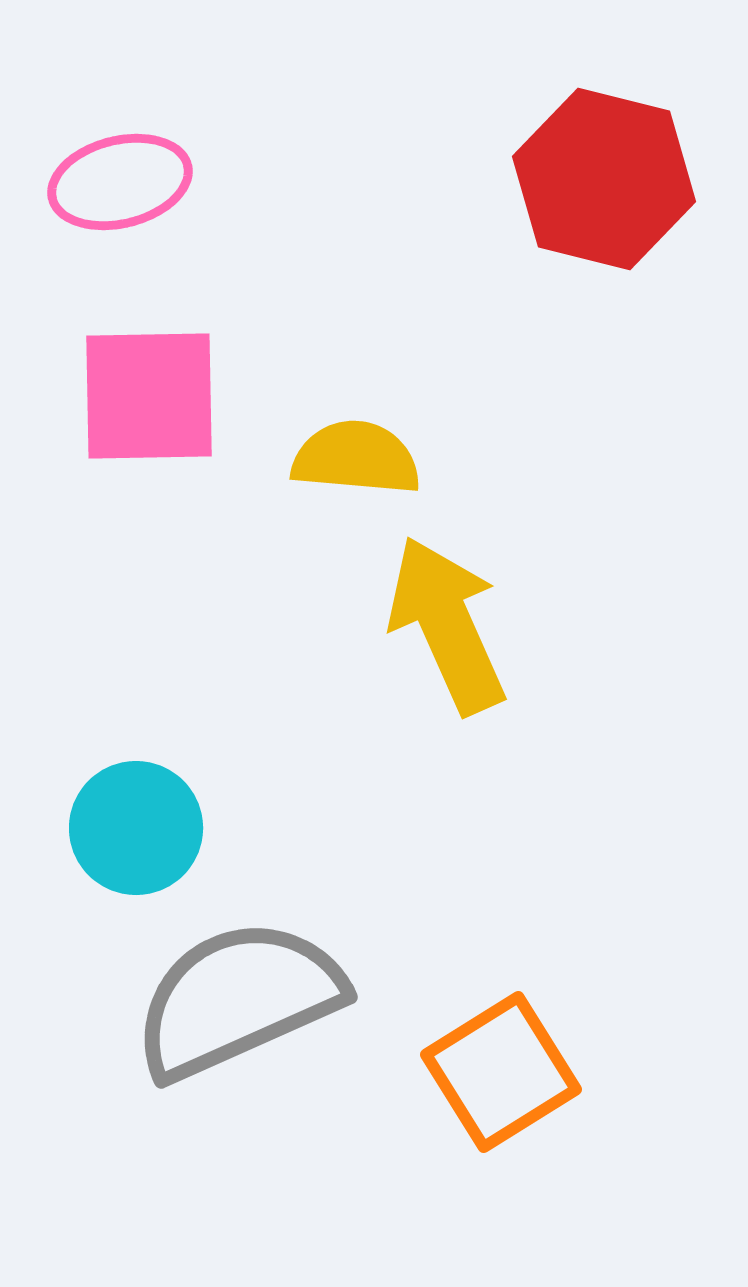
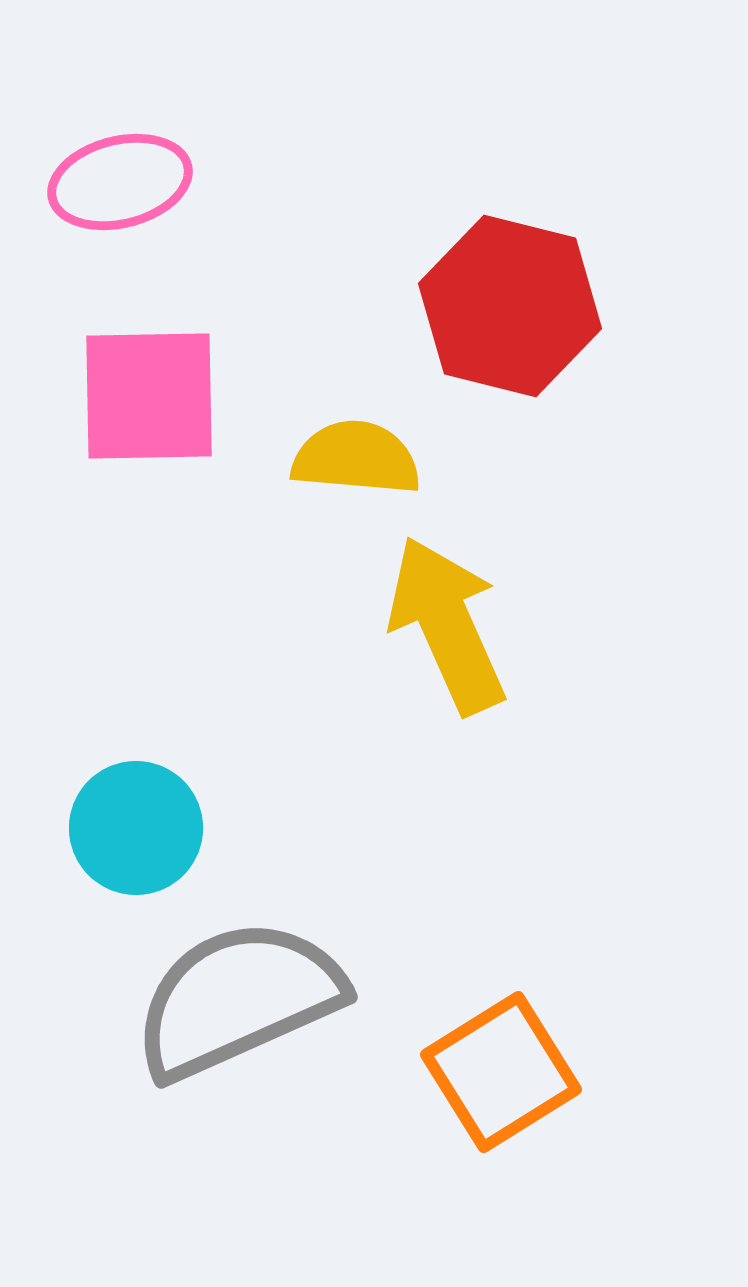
red hexagon: moved 94 px left, 127 px down
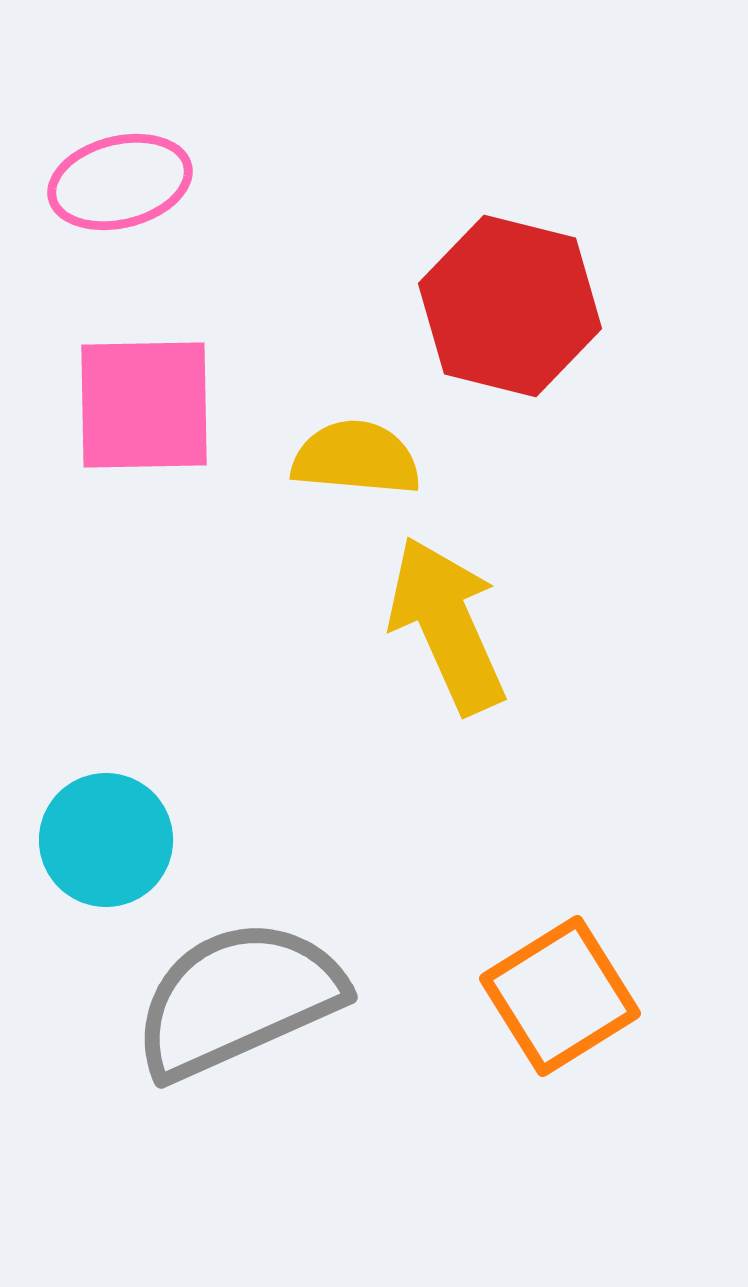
pink square: moved 5 px left, 9 px down
cyan circle: moved 30 px left, 12 px down
orange square: moved 59 px right, 76 px up
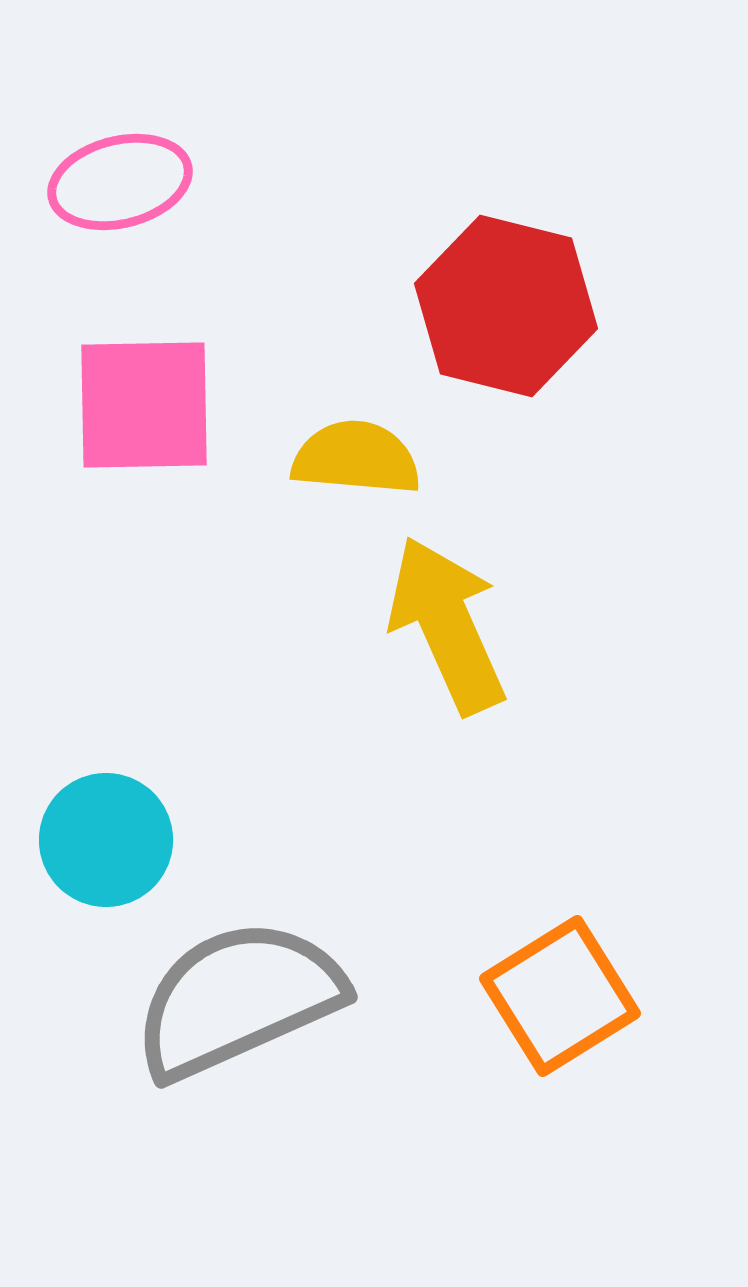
red hexagon: moved 4 px left
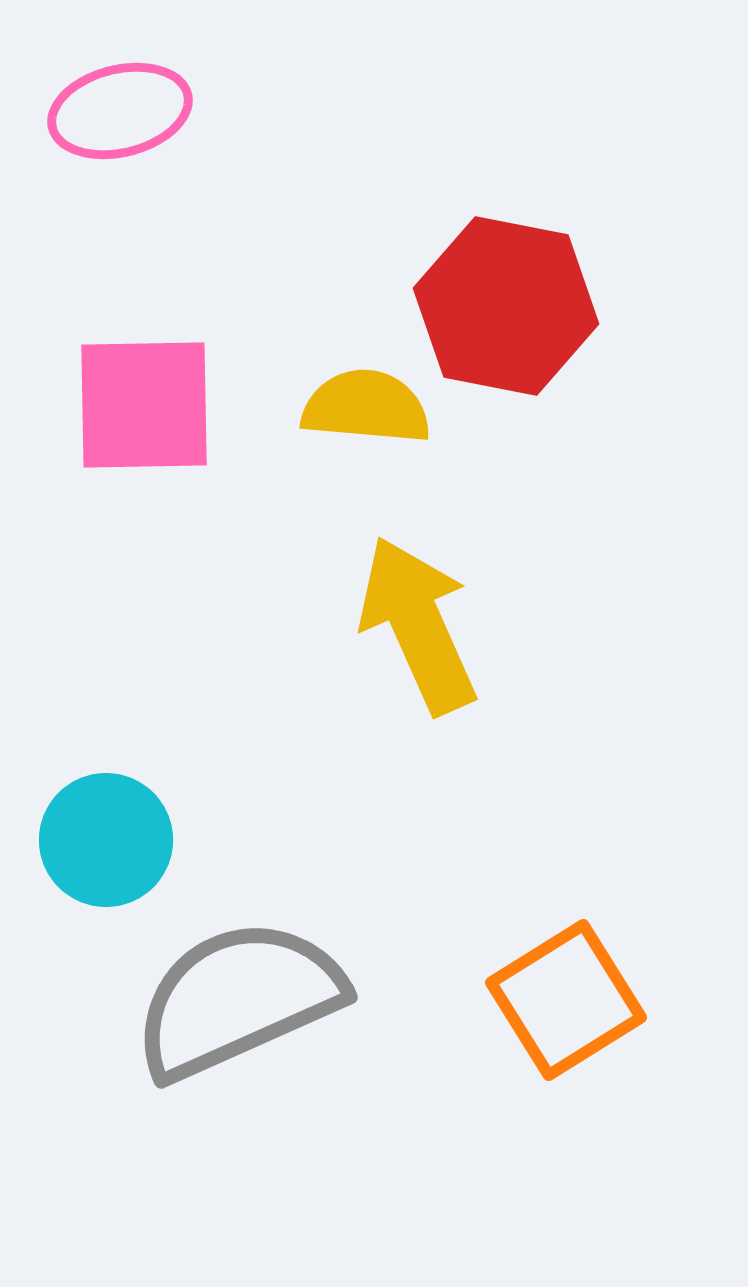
pink ellipse: moved 71 px up
red hexagon: rotated 3 degrees counterclockwise
yellow semicircle: moved 10 px right, 51 px up
yellow arrow: moved 29 px left
orange square: moved 6 px right, 4 px down
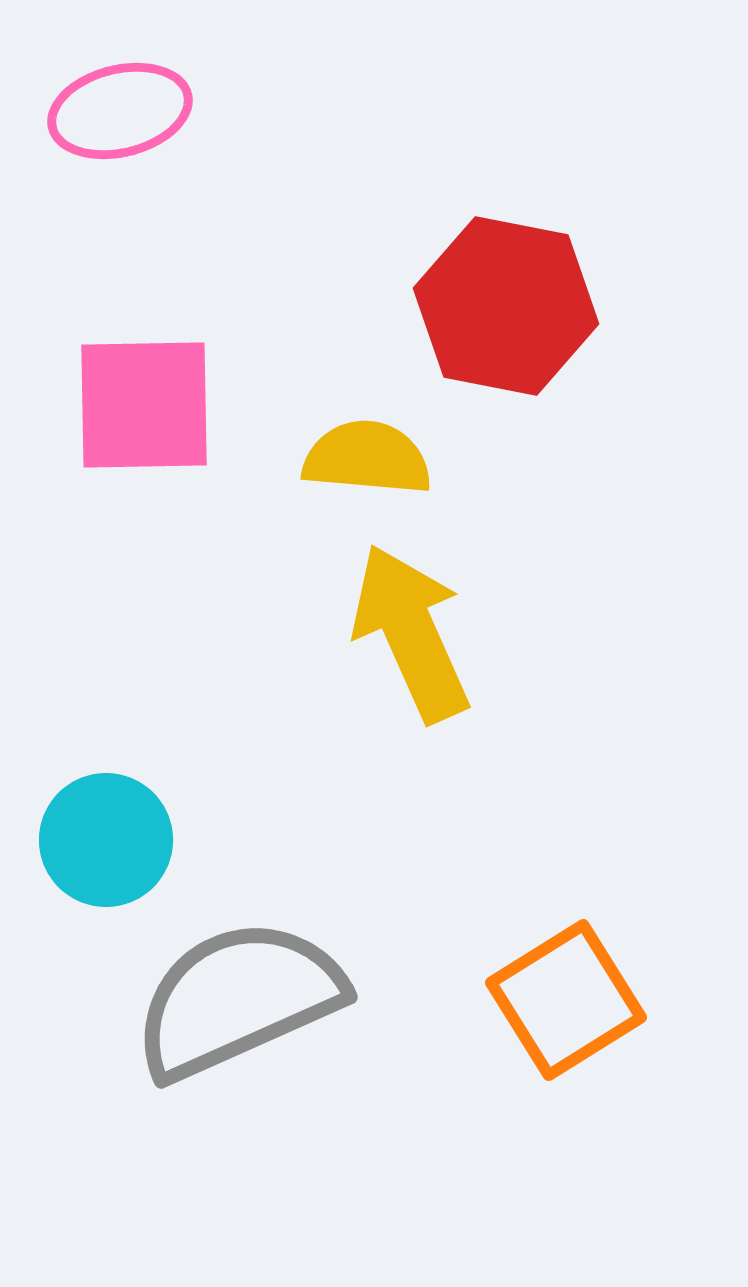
yellow semicircle: moved 1 px right, 51 px down
yellow arrow: moved 7 px left, 8 px down
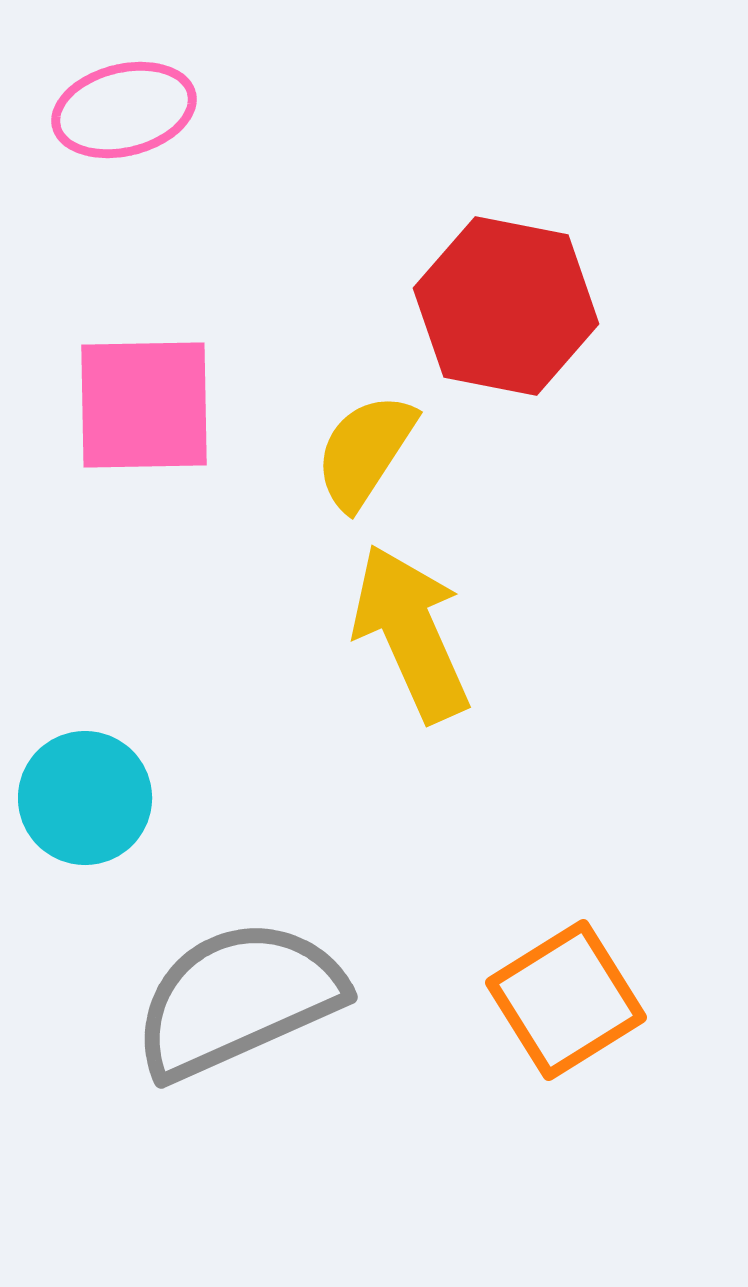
pink ellipse: moved 4 px right, 1 px up
yellow semicircle: moved 2 px left, 7 px up; rotated 62 degrees counterclockwise
cyan circle: moved 21 px left, 42 px up
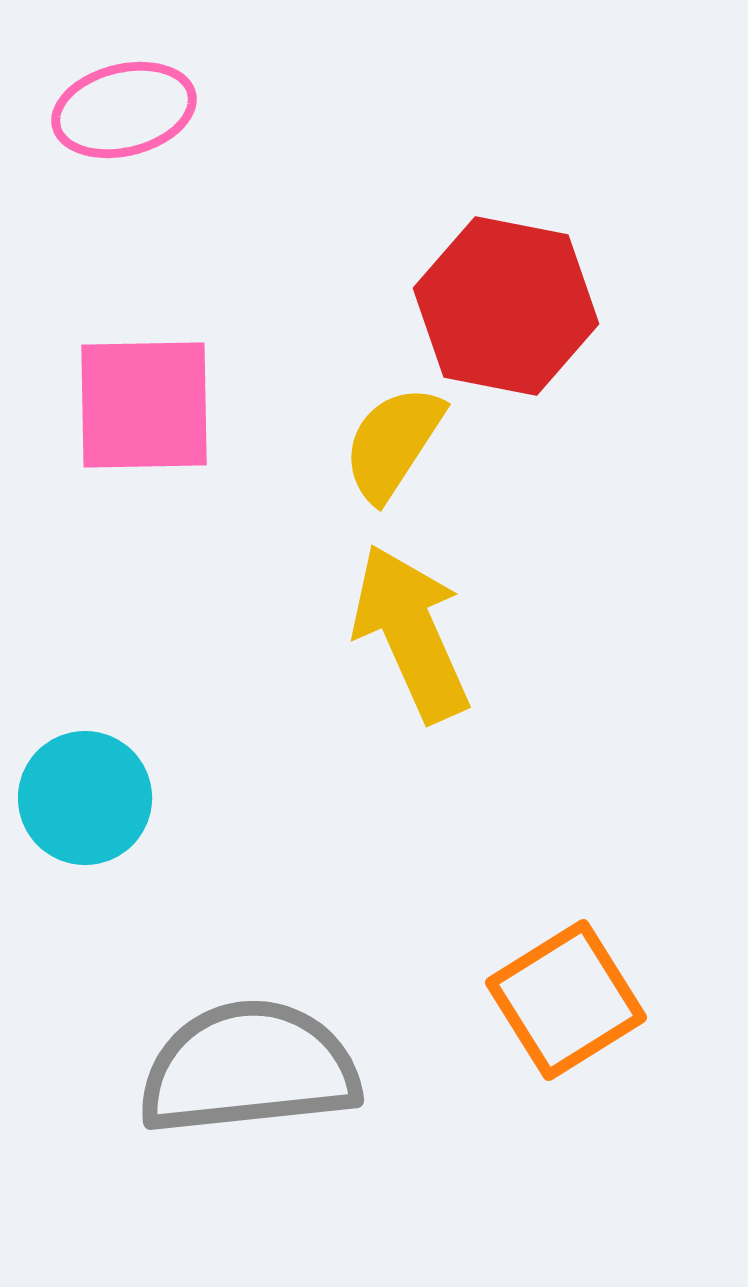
yellow semicircle: moved 28 px right, 8 px up
gray semicircle: moved 11 px right, 69 px down; rotated 18 degrees clockwise
